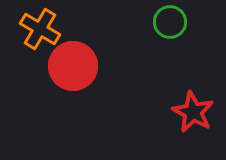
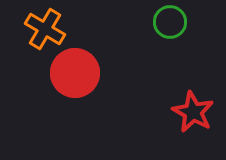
orange cross: moved 5 px right
red circle: moved 2 px right, 7 px down
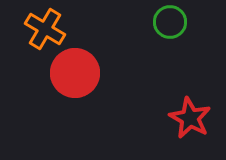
red star: moved 3 px left, 6 px down
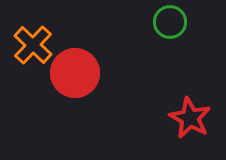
orange cross: moved 12 px left, 16 px down; rotated 12 degrees clockwise
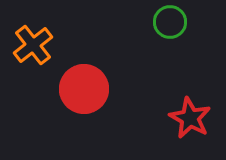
orange cross: rotated 9 degrees clockwise
red circle: moved 9 px right, 16 px down
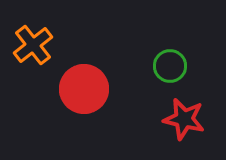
green circle: moved 44 px down
red star: moved 6 px left, 1 px down; rotated 15 degrees counterclockwise
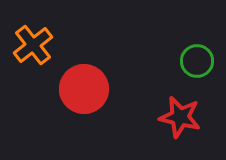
green circle: moved 27 px right, 5 px up
red star: moved 4 px left, 2 px up
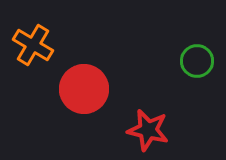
orange cross: rotated 21 degrees counterclockwise
red star: moved 32 px left, 13 px down
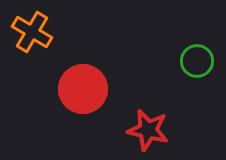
orange cross: moved 1 px left, 13 px up
red circle: moved 1 px left
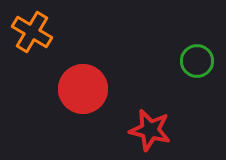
red star: moved 2 px right
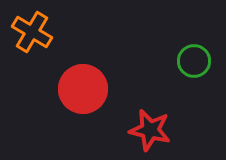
green circle: moved 3 px left
